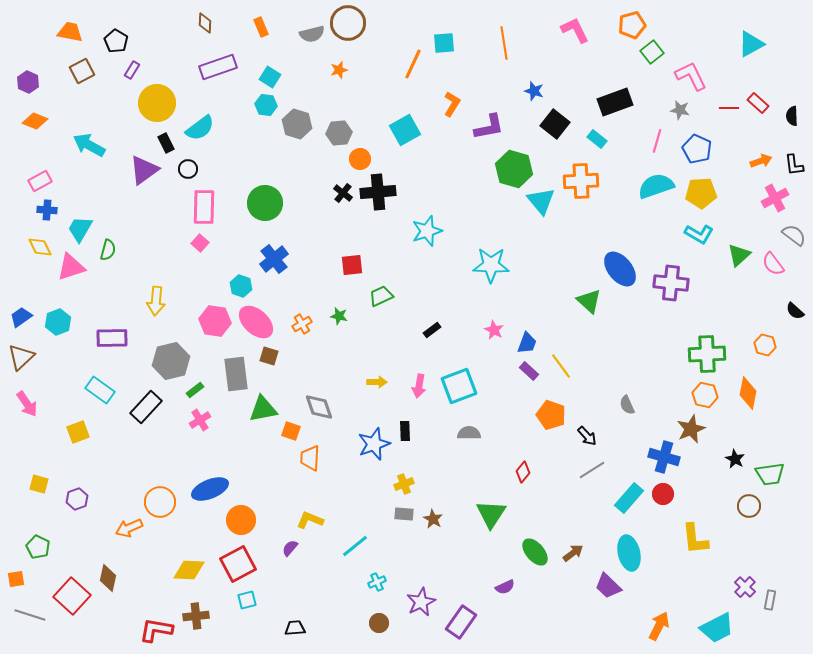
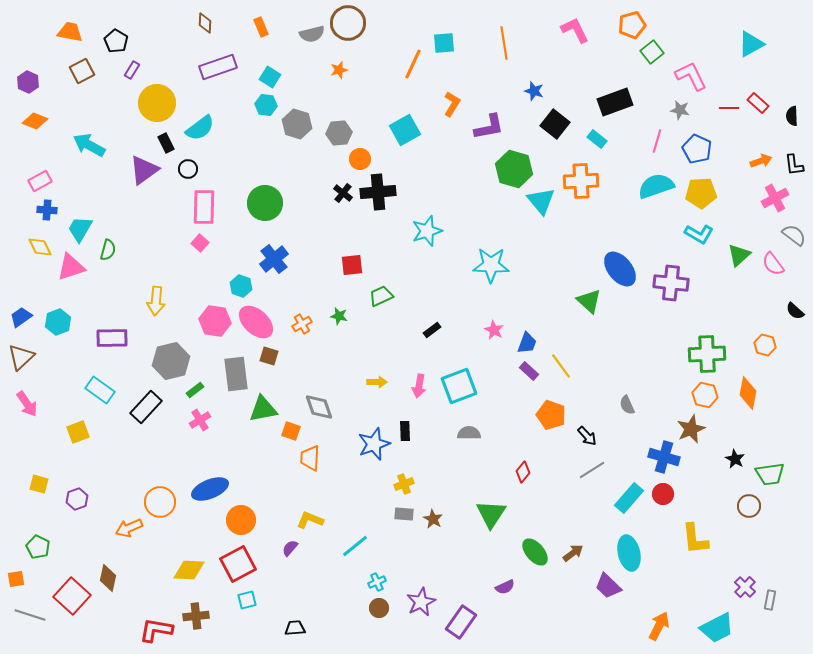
brown circle at (379, 623): moved 15 px up
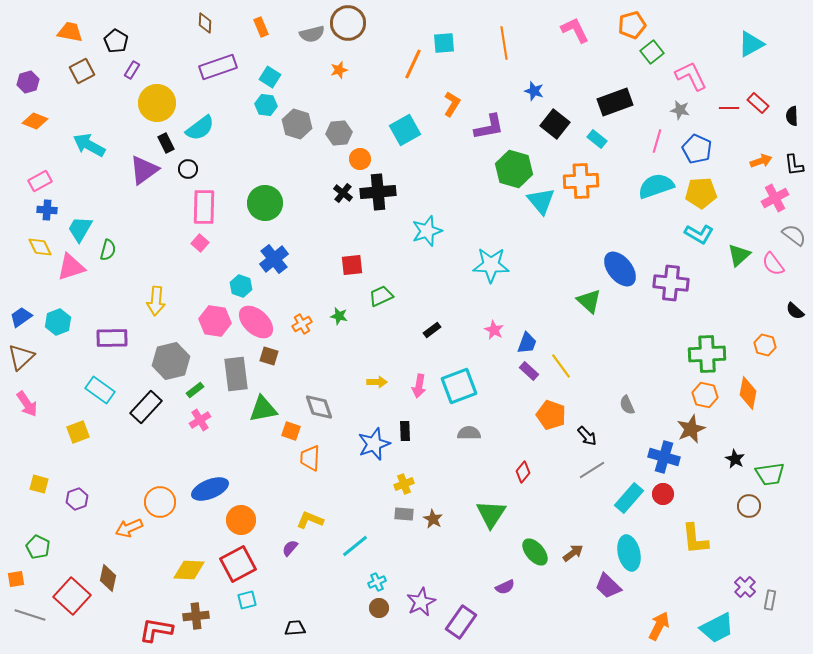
purple hexagon at (28, 82): rotated 20 degrees clockwise
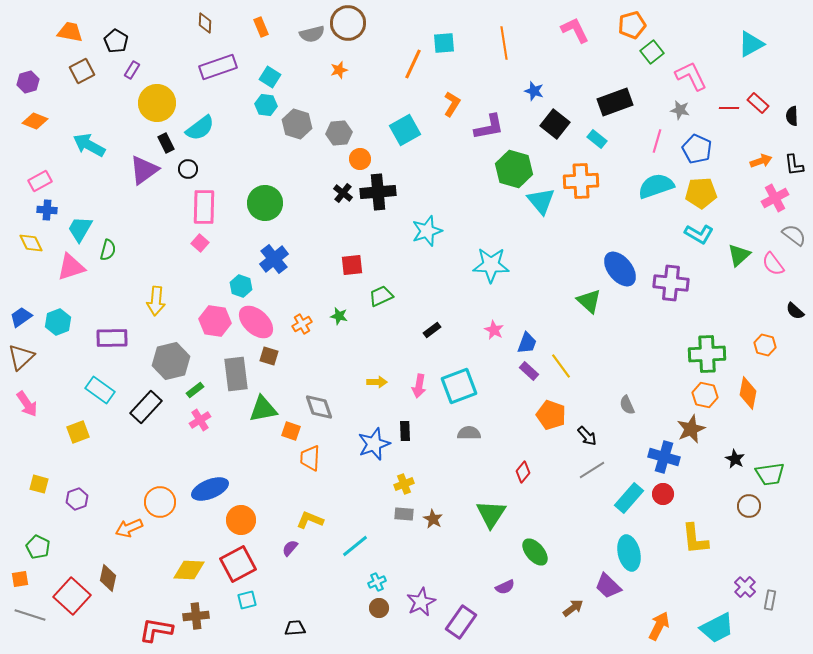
yellow diamond at (40, 247): moved 9 px left, 4 px up
brown arrow at (573, 553): moved 55 px down
orange square at (16, 579): moved 4 px right
